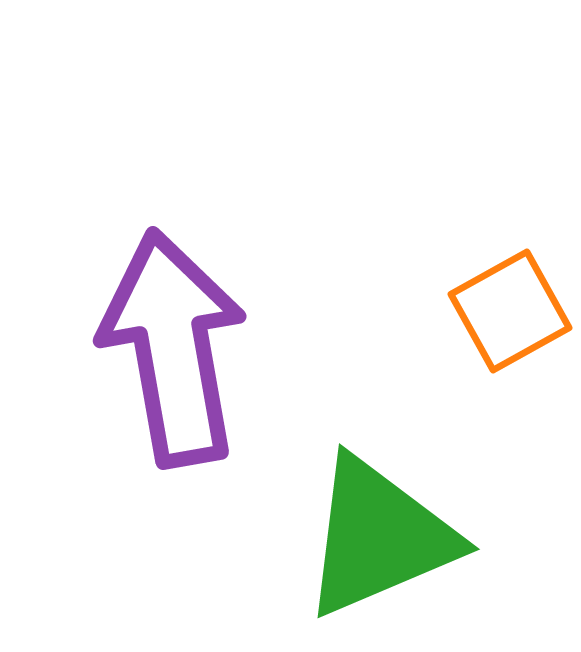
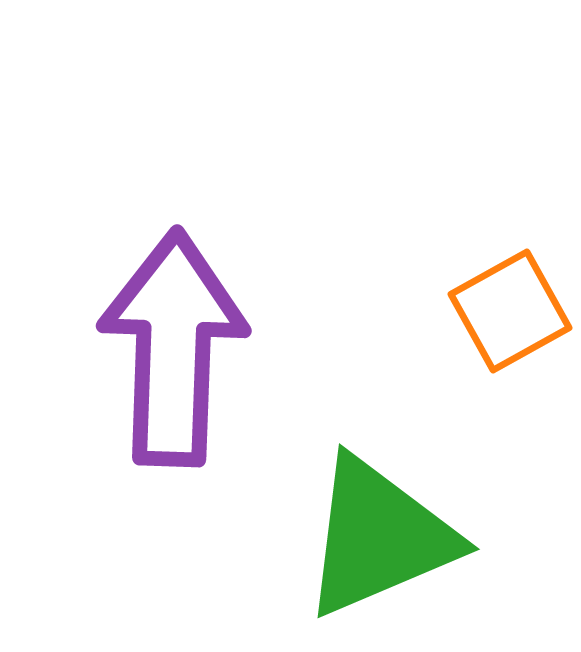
purple arrow: rotated 12 degrees clockwise
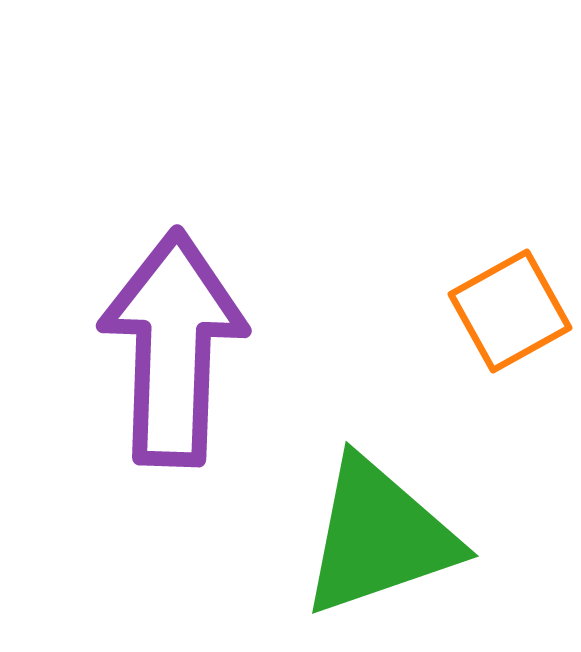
green triangle: rotated 4 degrees clockwise
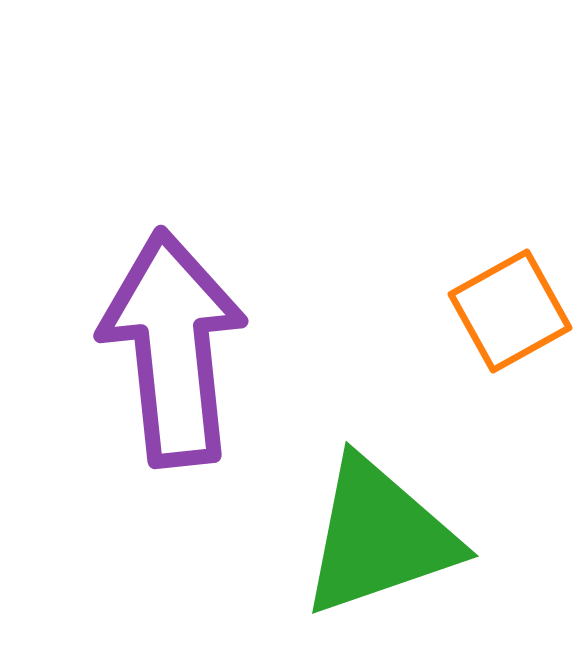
purple arrow: rotated 8 degrees counterclockwise
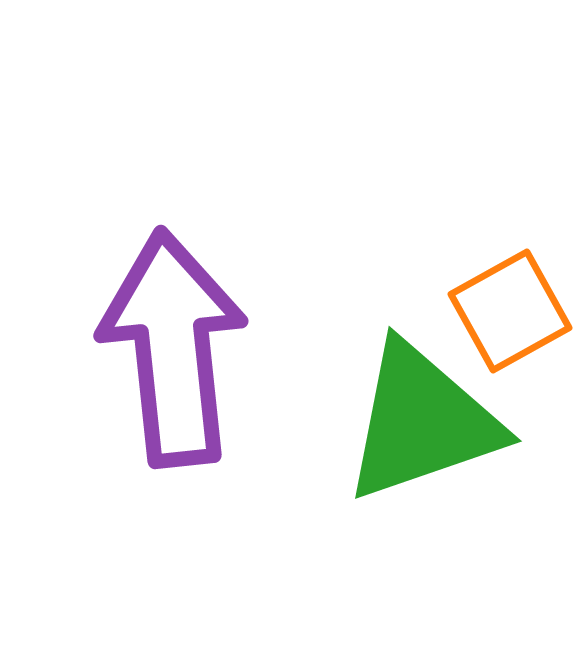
green triangle: moved 43 px right, 115 px up
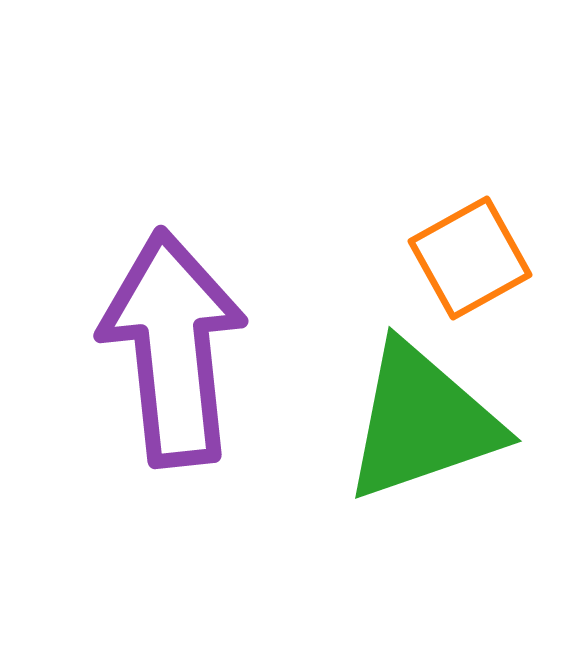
orange square: moved 40 px left, 53 px up
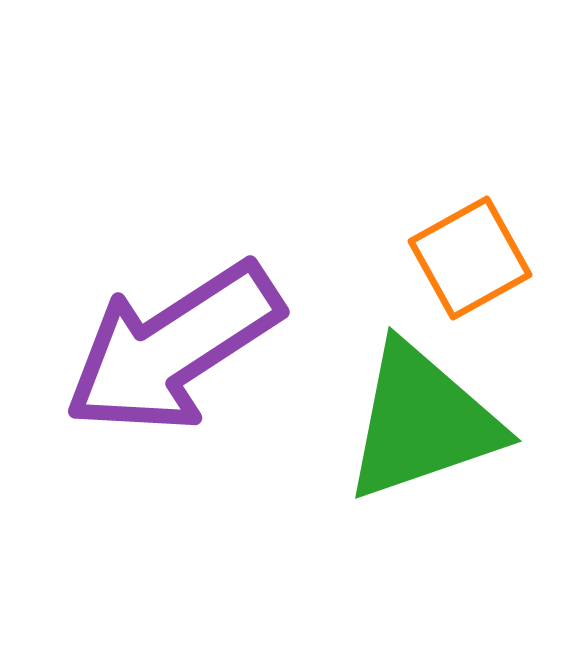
purple arrow: rotated 117 degrees counterclockwise
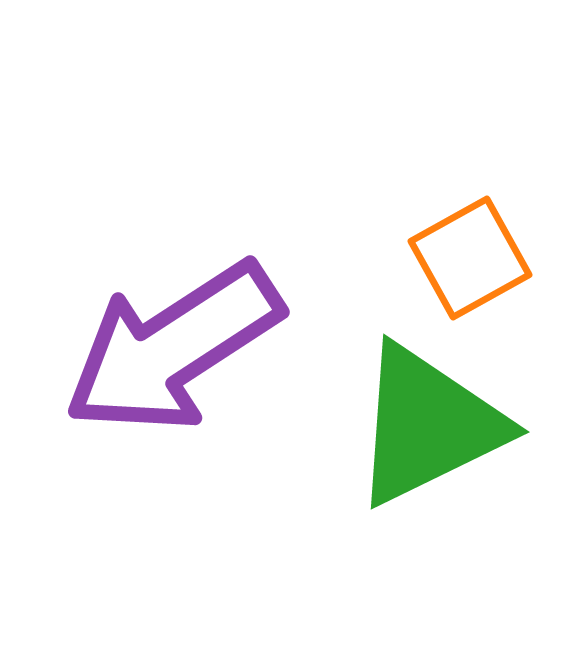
green triangle: moved 6 px right, 3 px down; rotated 7 degrees counterclockwise
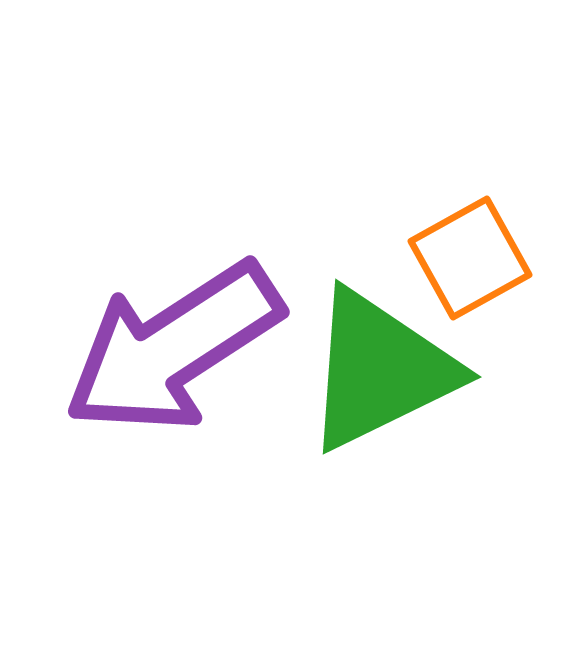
green triangle: moved 48 px left, 55 px up
